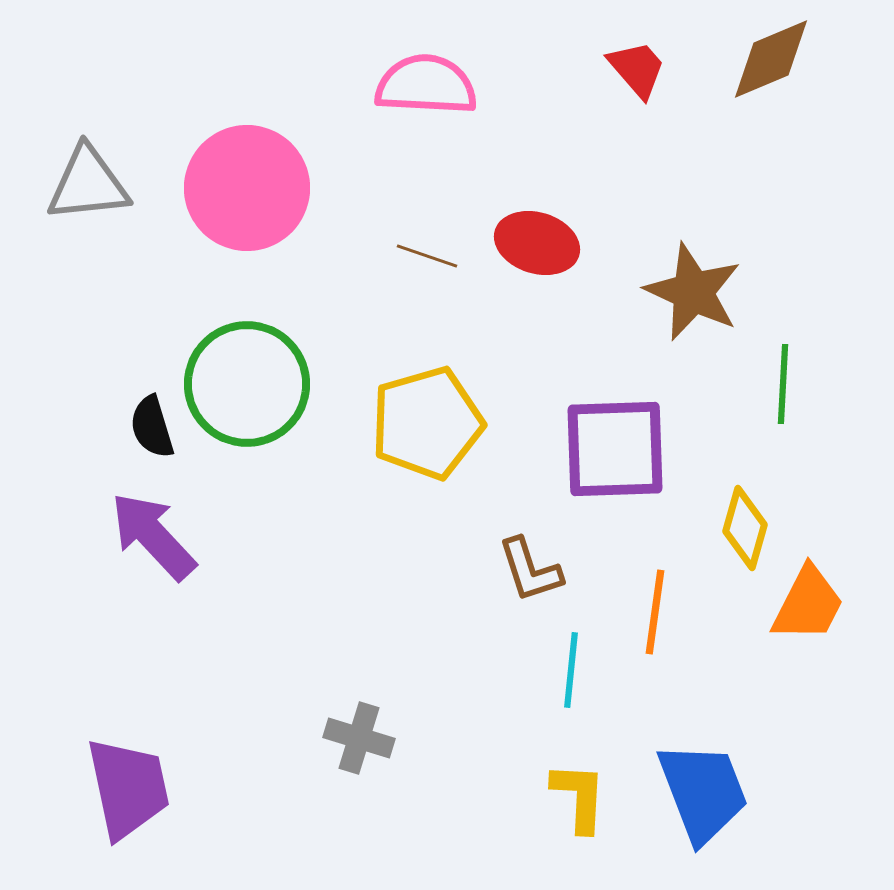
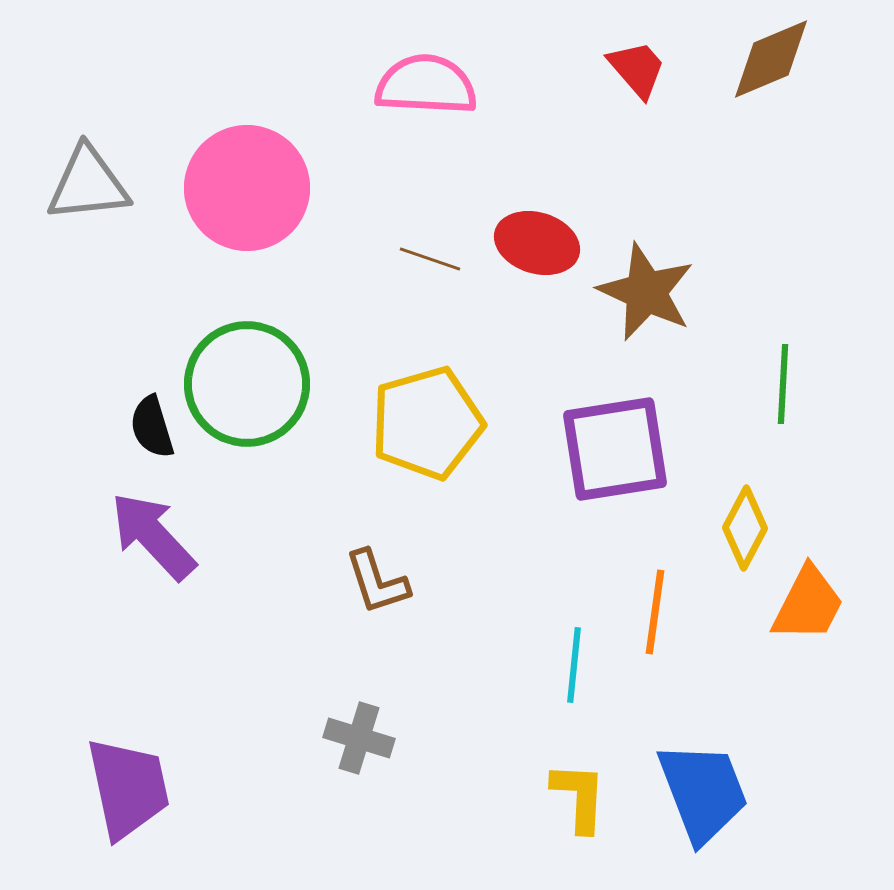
brown line: moved 3 px right, 3 px down
brown star: moved 47 px left
purple square: rotated 7 degrees counterclockwise
yellow diamond: rotated 12 degrees clockwise
brown L-shape: moved 153 px left, 12 px down
cyan line: moved 3 px right, 5 px up
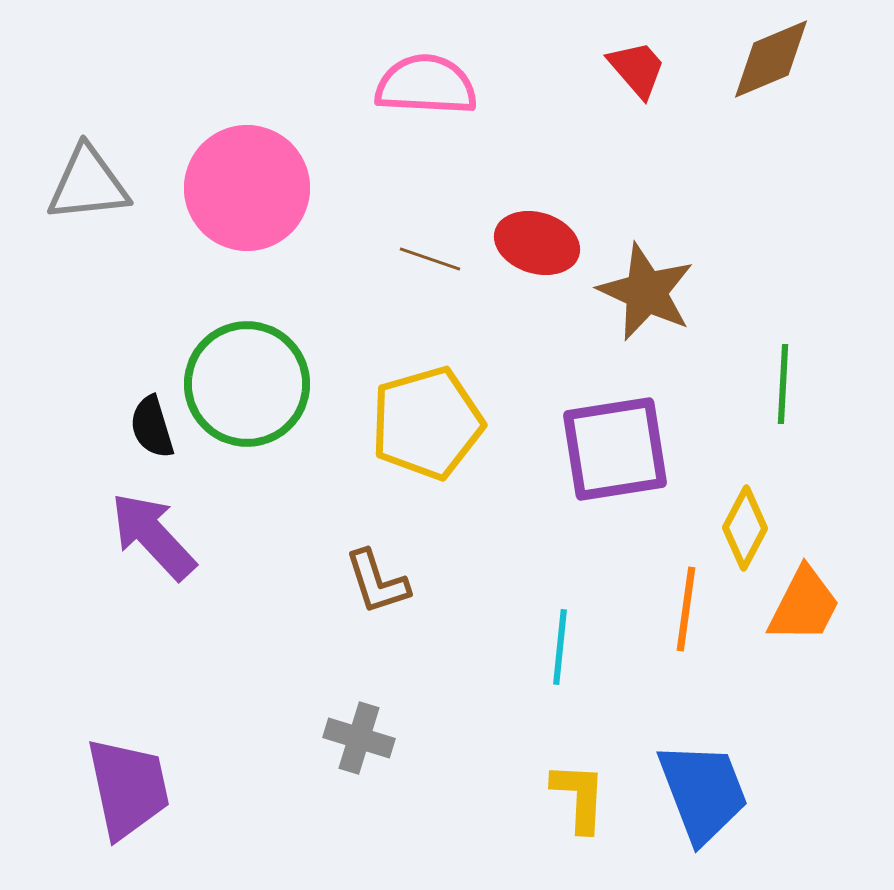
orange trapezoid: moved 4 px left, 1 px down
orange line: moved 31 px right, 3 px up
cyan line: moved 14 px left, 18 px up
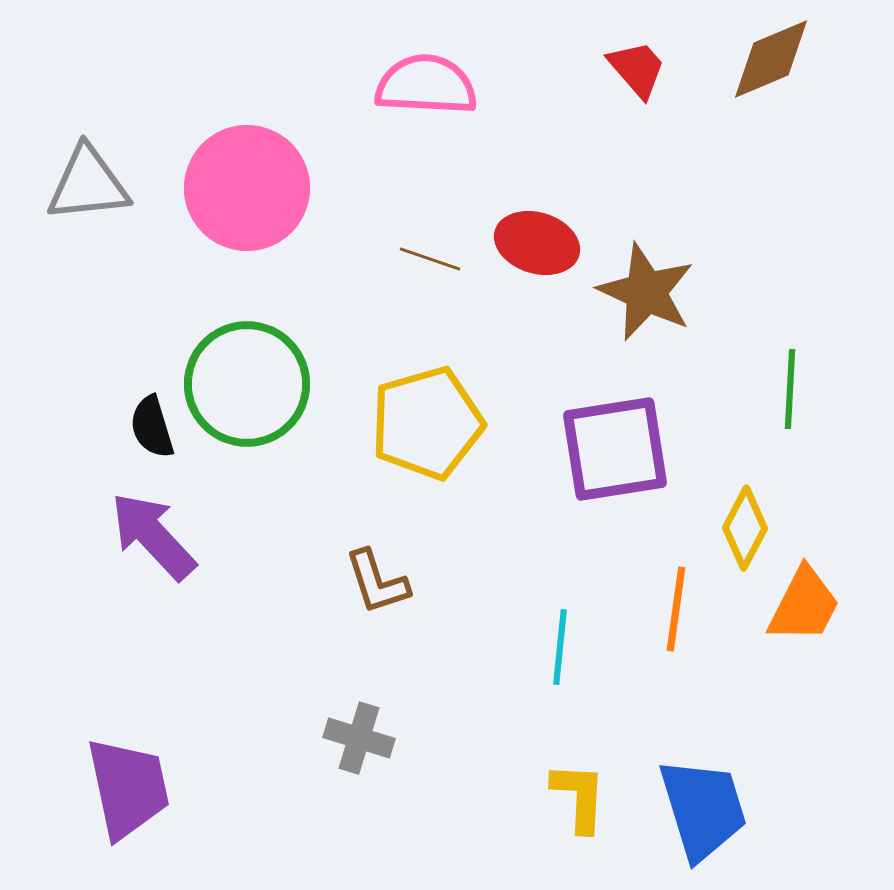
green line: moved 7 px right, 5 px down
orange line: moved 10 px left
blue trapezoid: moved 17 px down; rotated 4 degrees clockwise
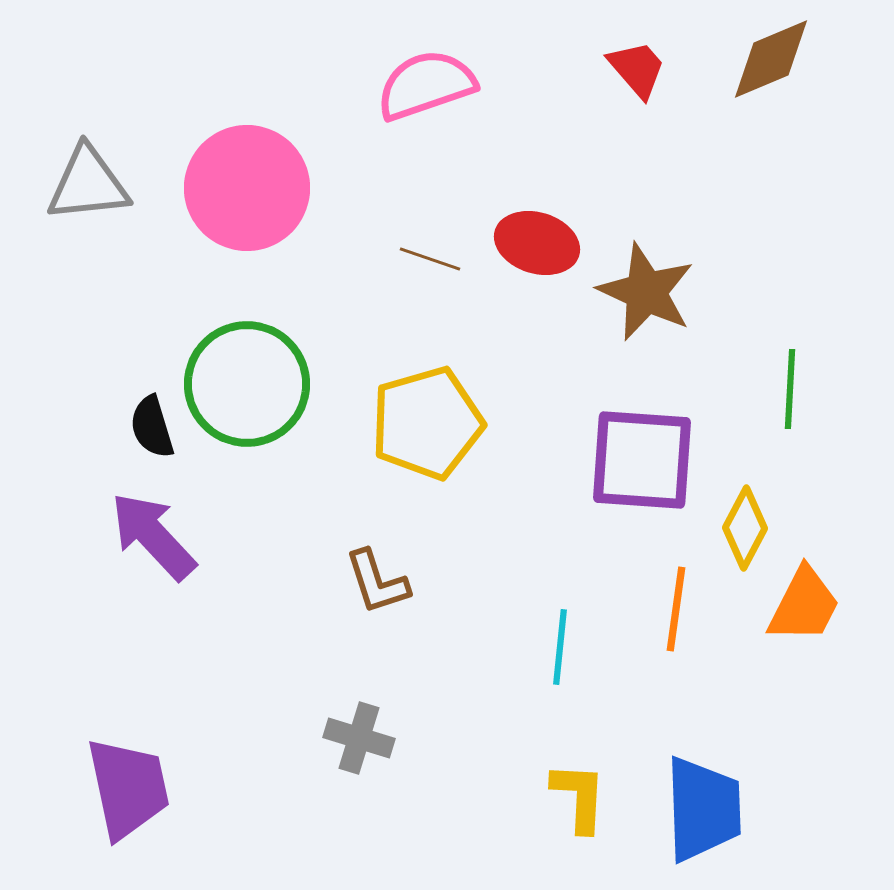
pink semicircle: rotated 22 degrees counterclockwise
purple square: moved 27 px right, 11 px down; rotated 13 degrees clockwise
blue trapezoid: rotated 15 degrees clockwise
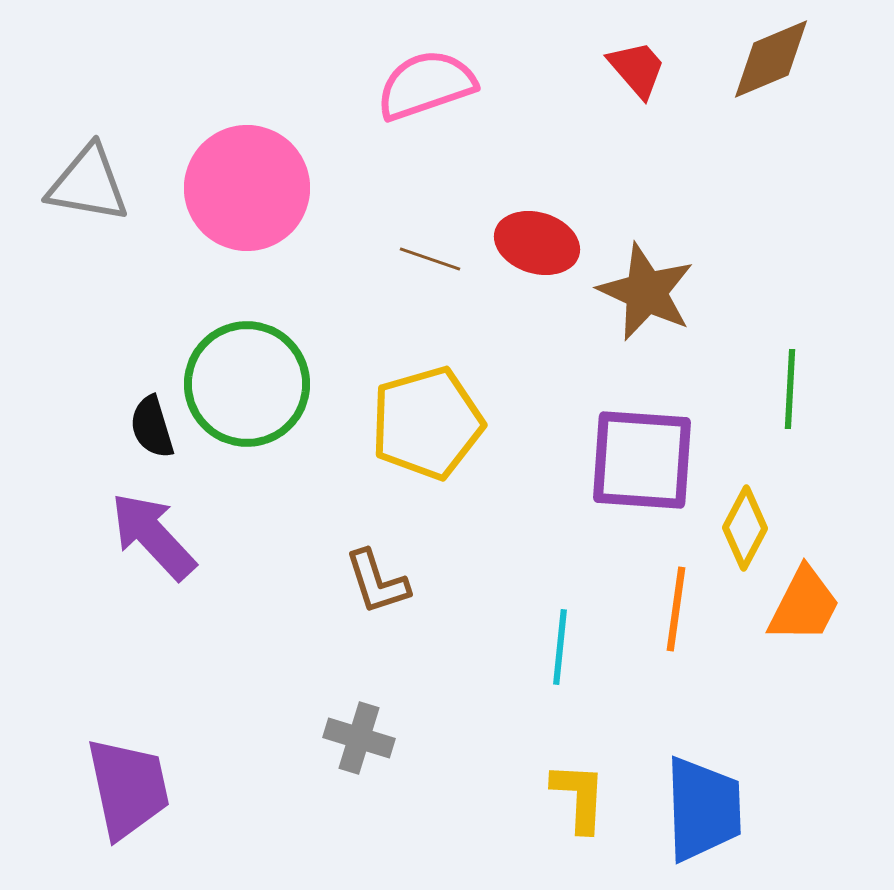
gray triangle: rotated 16 degrees clockwise
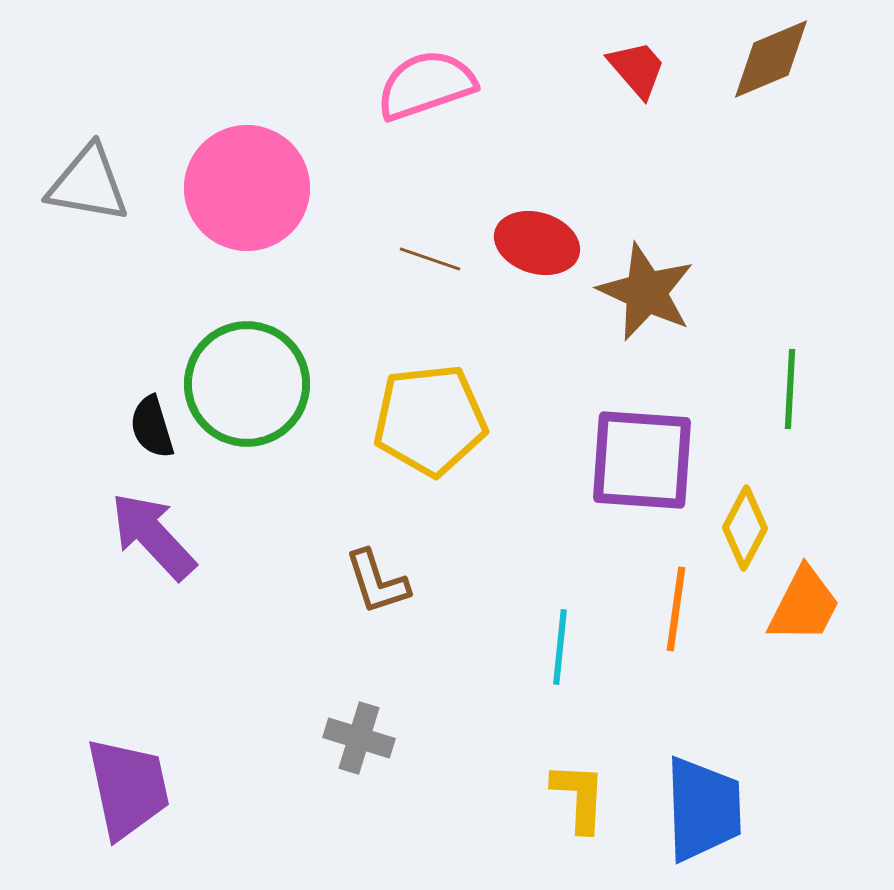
yellow pentagon: moved 3 px right, 3 px up; rotated 10 degrees clockwise
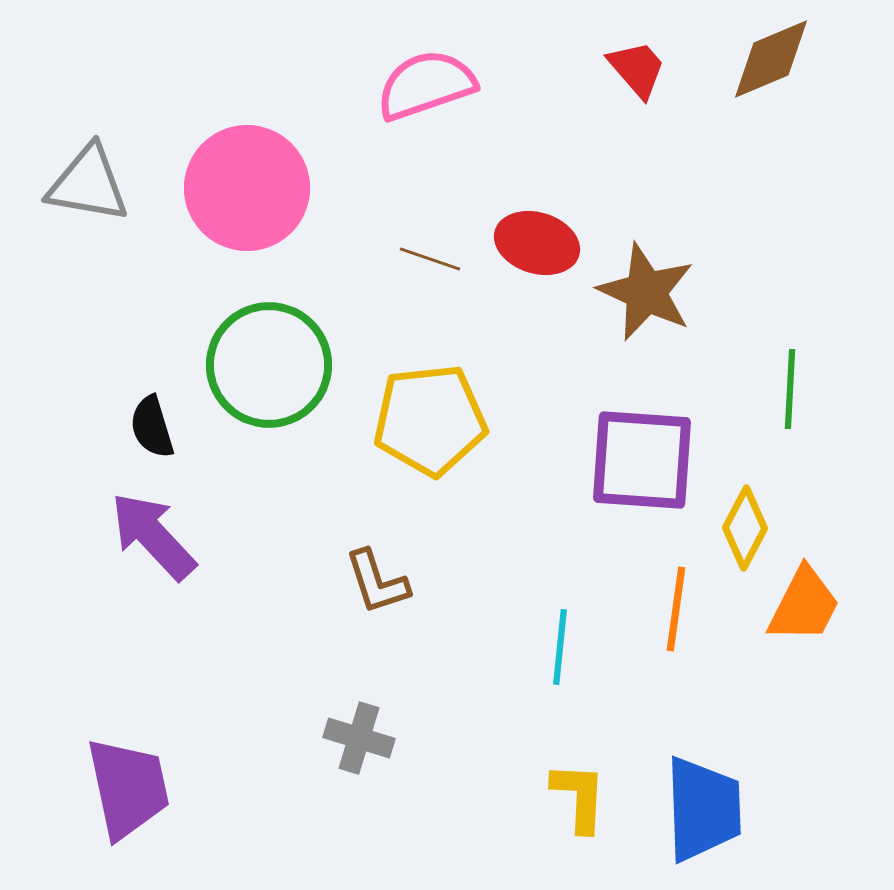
green circle: moved 22 px right, 19 px up
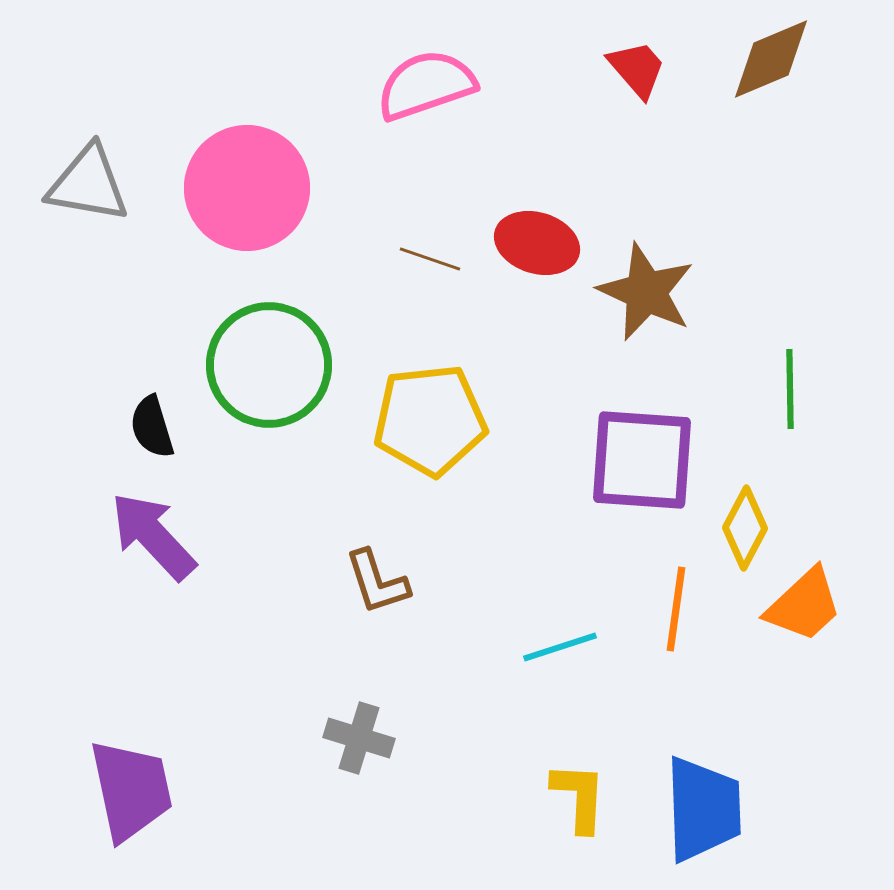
green line: rotated 4 degrees counterclockwise
orange trapezoid: rotated 20 degrees clockwise
cyan line: rotated 66 degrees clockwise
purple trapezoid: moved 3 px right, 2 px down
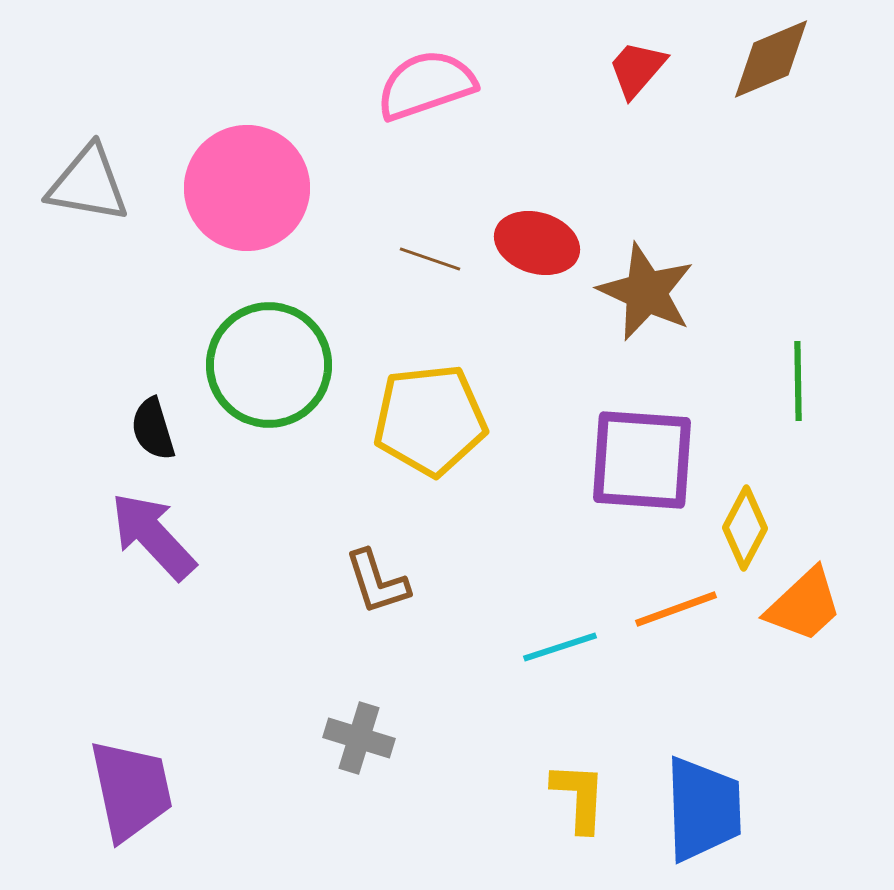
red trapezoid: rotated 98 degrees counterclockwise
green line: moved 8 px right, 8 px up
black semicircle: moved 1 px right, 2 px down
orange line: rotated 62 degrees clockwise
